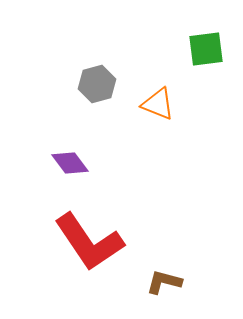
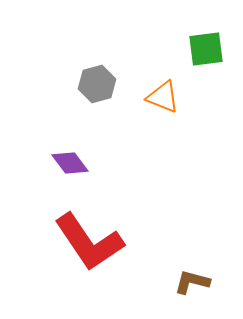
orange triangle: moved 5 px right, 7 px up
brown L-shape: moved 28 px right
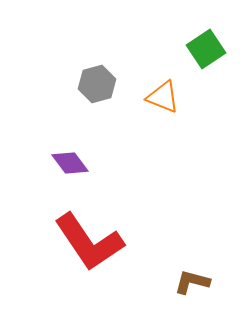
green square: rotated 27 degrees counterclockwise
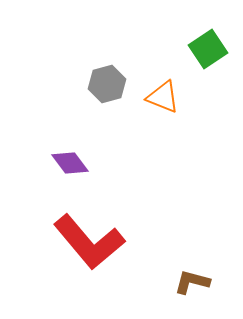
green square: moved 2 px right
gray hexagon: moved 10 px right
red L-shape: rotated 6 degrees counterclockwise
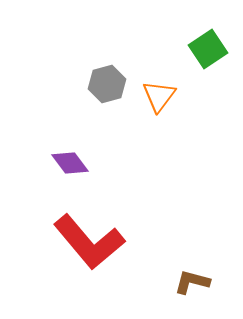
orange triangle: moved 4 px left, 1 px up; rotated 45 degrees clockwise
